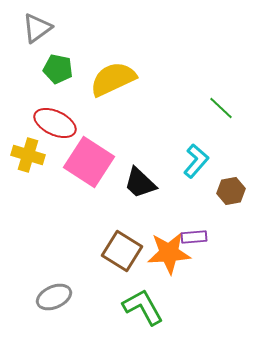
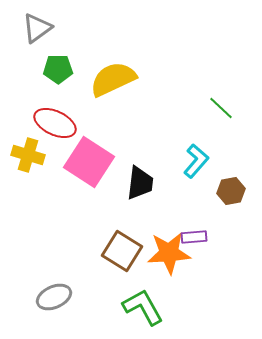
green pentagon: rotated 12 degrees counterclockwise
black trapezoid: rotated 126 degrees counterclockwise
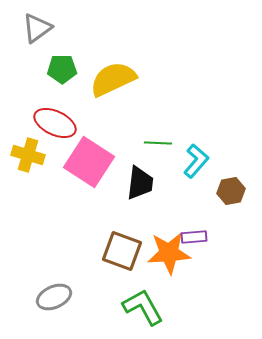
green pentagon: moved 4 px right
green line: moved 63 px left, 35 px down; rotated 40 degrees counterclockwise
brown square: rotated 12 degrees counterclockwise
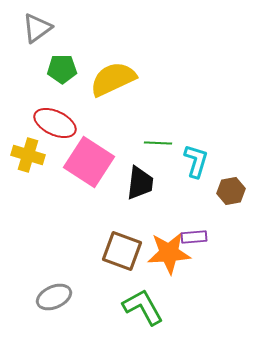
cyan L-shape: rotated 24 degrees counterclockwise
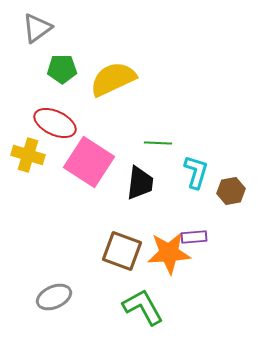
cyan L-shape: moved 11 px down
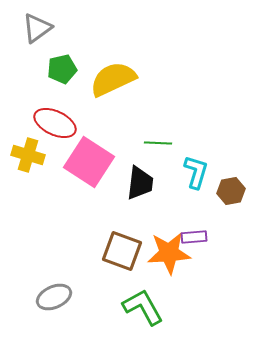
green pentagon: rotated 12 degrees counterclockwise
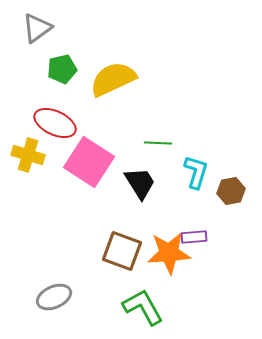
black trapezoid: rotated 39 degrees counterclockwise
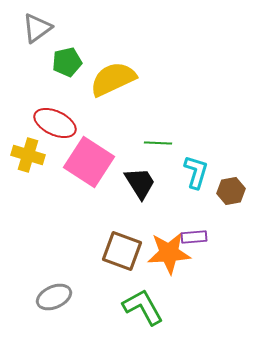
green pentagon: moved 5 px right, 7 px up
